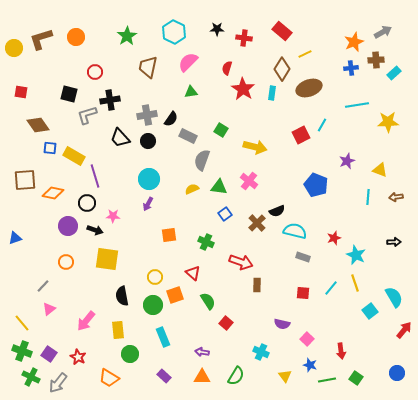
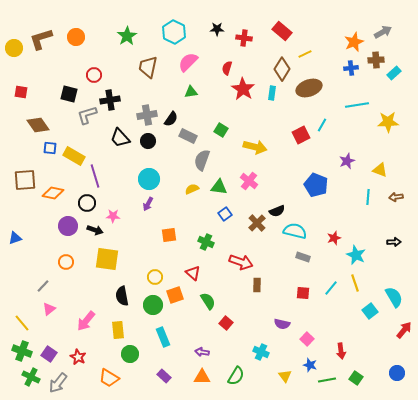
red circle at (95, 72): moved 1 px left, 3 px down
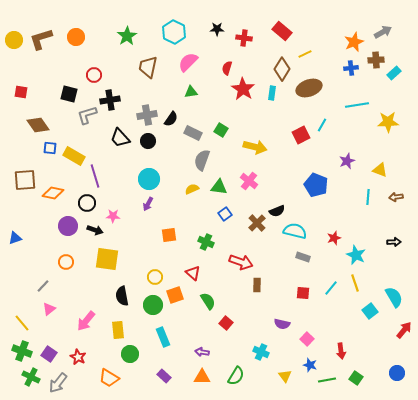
yellow circle at (14, 48): moved 8 px up
gray rectangle at (188, 136): moved 5 px right, 3 px up
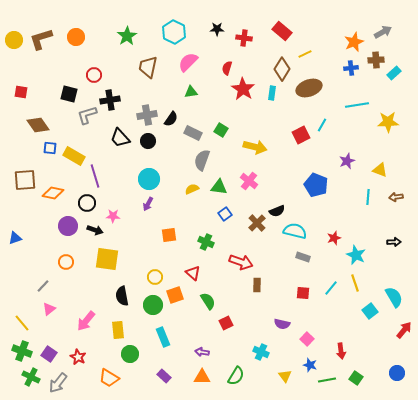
red square at (226, 323): rotated 24 degrees clockwise
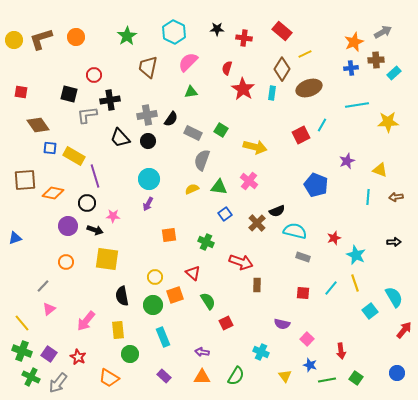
gray L-shape at (87, 115): rotated 10 degrees clockwise
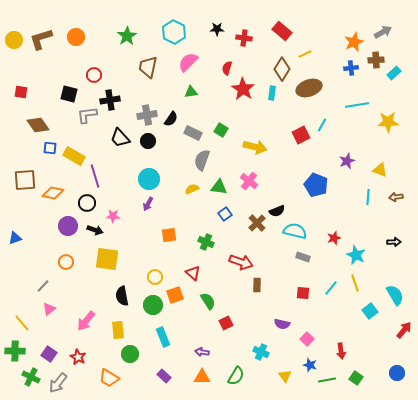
cyan semicircle at (394, 297): moved 1 px right, 2 px up
green cross at (22, 351): moved 7 px left; rotated 18 degrees counterclockwise
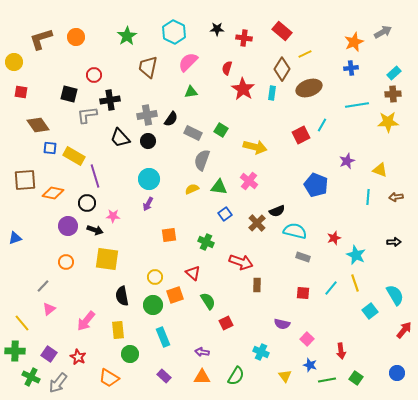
yellow circle at (14, 40): moved 22 px down
brown cross at (376, 60): moved 17 px right, 34 px down
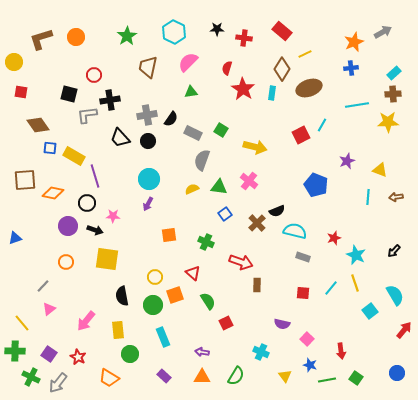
black arrow at (394, 242): moved 9 px down; rotated 136 degrees clockwise
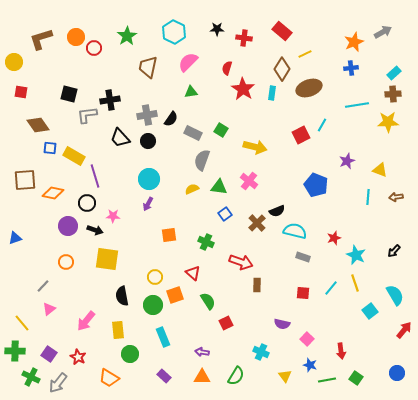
red circle at (94, 75): moved 27 px up
